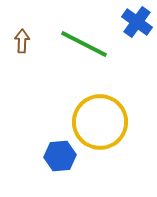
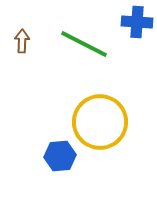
blue cross: rotated 32 degrees counterclockwise
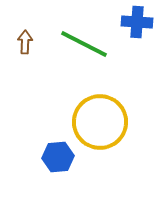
brown arrow: moved 3 px right, 1 px down
blue hexagon: moved 2 px left, 1 px down
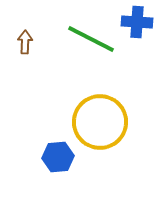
green line: moved 7 px right, 5 px up
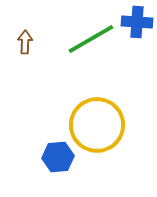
green line: rotated 57 degrees counterclockwise
yellow circle: moved 3 px left, 3 px down
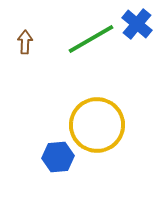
blue cross: moved 2 px down; rotated 36 degrees clockwise
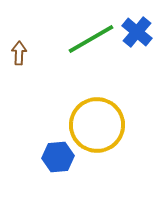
blue cross: moved 8 px down
brown arrow: moved 6 px left, 11 px down
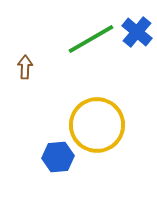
brown arrow: moved 6 px right, 14 px down
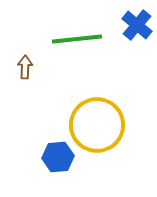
blue cross: moved 7 px up
green line: moved 14 px left; rotated 24 degrees clockwise
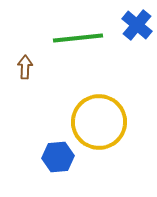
green line: moved 1 px right, 1 px up
yellow circle: moved 2 px right, 3 px up
